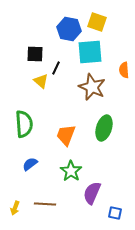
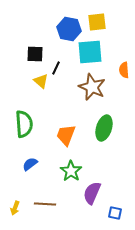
yellow square: rotated 24 degrees counterclockwise
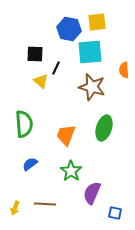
brown star: rotated 8 degrees counterclockwise
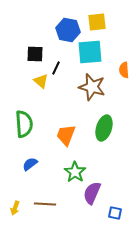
blue hexagon: moved 1 px left, 1 px down
green star: moved 4 px right, 1 px down
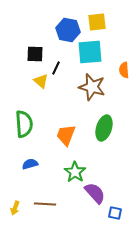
blue semicircle: rotated 21 degrees clockwise
purple semicircle: moved 3 px right; rotated 115 degrees clockwise
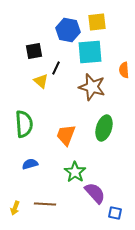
black square: moved 1 px left, 3 px up; rotated 12 degrees counterclockwise
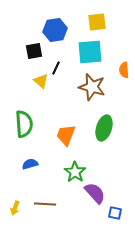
blue hexagon: moved 13 px left; rotated 20 degrees counterclockwise
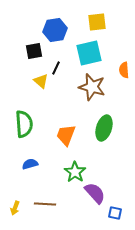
cyan square: moved 1 px left, 1 px down; rotated 8 degrees counterclockwise
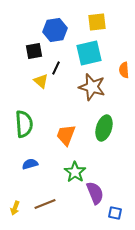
purple semicircle: rotated 20 degrees clockwise
brown line: rotated 25 degrees counterclockwise
